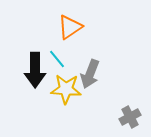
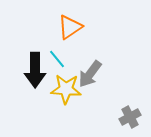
gray arrow: rotated 16 degrees clockwise
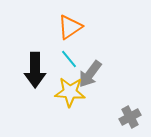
cyan line: moved 12 px right
yellow star: moved 4 px right, 3 px down
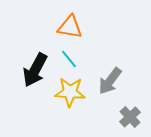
orange triangle: rotated 44 degrees clockwise
black arrow: rotated 28 degrees clockwise
gray arrow: moved 20 px right, 7 px down
gray cross: rotated 15 degrees counterclockwise
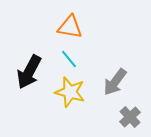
black arrow: moved 6 px left, 2 px down
gray arrow: moved 5 px right, 1 px down
yellow star: rotated 12 degrees clockwise
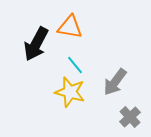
cyan line: moved 6 px right, 6 px down
black arrow: moved 7 px right, 28 px up
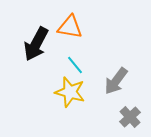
gray arrow: moved 1 px right, 1 px up
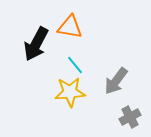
yellow star: rotated 20 degrees counterclockwise
gray cross: rotated 15 degrees clockwise
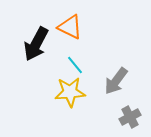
orange triangle: rotated 16 degrees clockwise
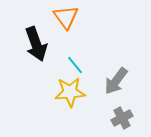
orange triangle: moved 4 px left, 10 px up; rotated 28 degrees clockwise
black arrow: rotated 48 degrees counterclockwise
gray cross: moved 8 px left, 1 px down
